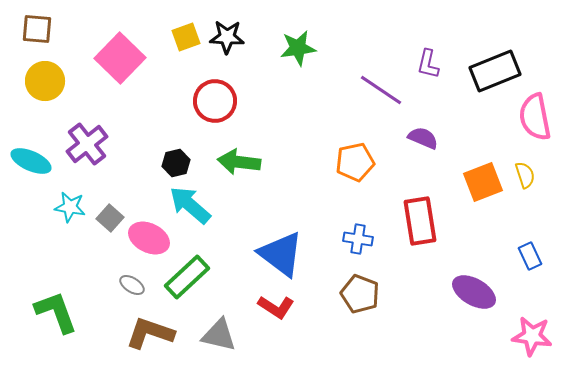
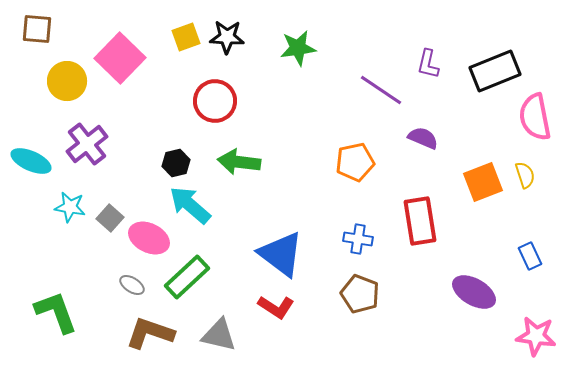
yellow circle: moved 22 px right
pink star: moved 4 px right
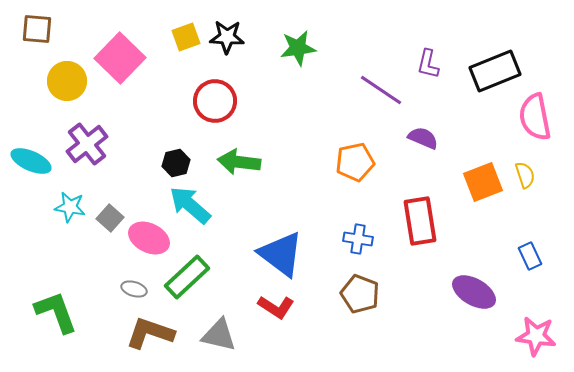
gray ellipse: moved 2 px right, 4 px down; rotated 15 degrees counterclockwise
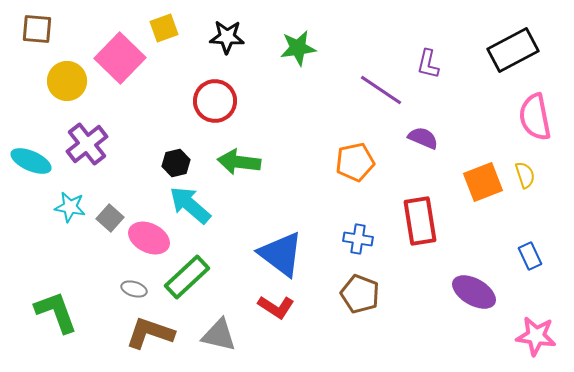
yellow square: moved 22 px left, 9 px up
black rectangle: moved 18 px right, 21 px up; rotated 6 degrees counterclockwise
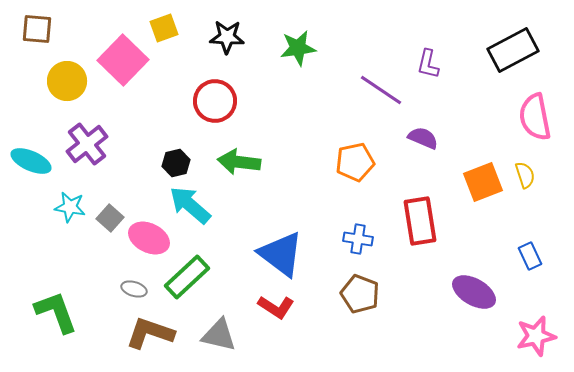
pink square: moved 3 px right, 2 px down
pink star: rotated 21 degrees counterclockwise
